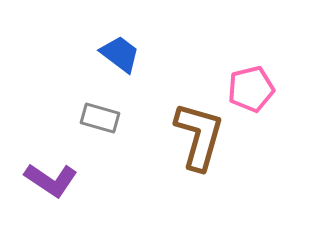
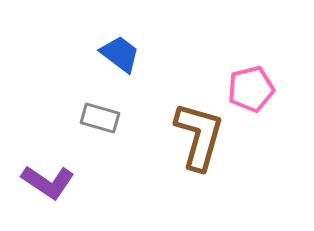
purple L-shape: moved 3 px left, 2 px down
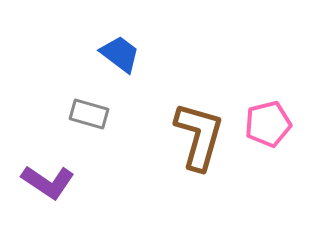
pink pentagon: moved 17 px right, 35 px down
gray rectangle: moved 11 px left, 4 px up
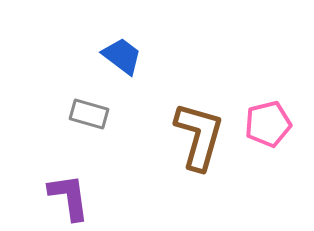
blue trapezoid: moved 2 px right, 2 px down
purple L-shape: moved 21 px right, 15 px down; rotated 132 degrees counterclockwise
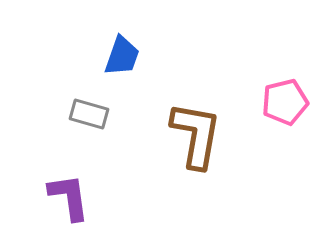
blue trapezoid: rotated 72 degrees clockwise
pink pentagon: moved 17 px right, 22 px up
brown L-shape: moved 3 px left, 1 px up; rotated 6 degrees counterclockwise
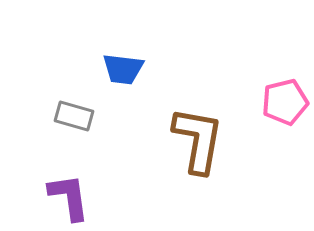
blue trapezoid: moved 1 px right, 13 px down; rotated 78 degrees clockwise
gray rectangle: moved 15 px left, 2 px down
brown L-shape: moved 2 px right, 5 px down
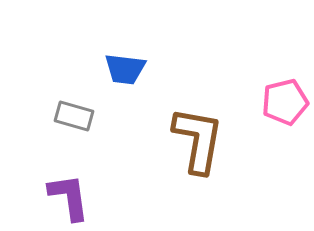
blue trapezoid: moved 2 px right
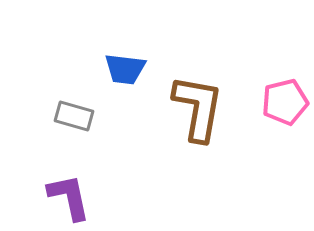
brown L-shape: moved 32 px up
purple L-shape: rotated 4 degrees counterclockwise
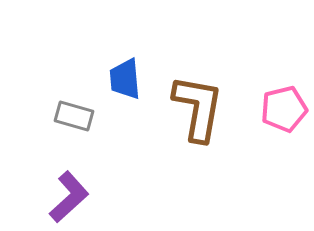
blue trapezoid: moved 10 px down; rotated 78 degrees clockwise
pink pentagon: moved 1 px left, 7 px down
purple L-shape: rotated 60 degrees clockwise
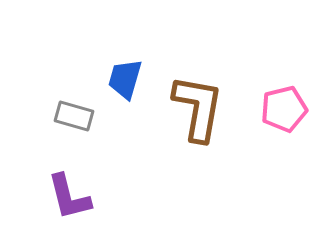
blue trapezoid: rotated 21 degrees clockwise
purple L-shape: rotated 118 degrees clockwise
